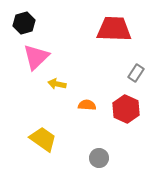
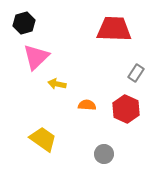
gray circle: moved 5 px right, 4 px up
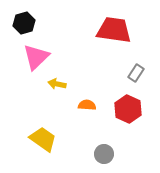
red trapezoid: moved 1 px down; rotated 6 degrees clockwise
red hexagon: moved 2 px right
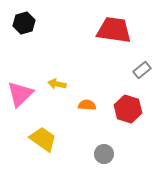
pink triangle: moved 16 px left, 37 px down
gray rectangle: moved 6 px right, 3 px up; rotated 18 degrees clockwise
red hexagon: rotated 8 degrees counterclockwise
